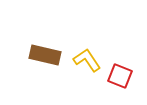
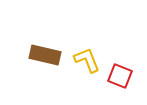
yellow L-shape: rotated 12 degrees clockwise
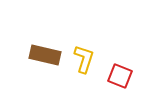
yellow L-shape: moved 3 px left, 1 px up; rotated 40 degrees clockwise
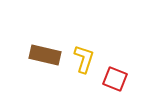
red square: moved 5 px left, 3 px down
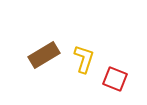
brown rectangle: moved 1 px left; rotated 44 degrees counterclockwise
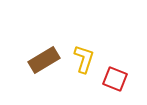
brown rectangle: moved 5 px down
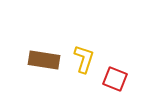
brown rectangle: rotated 40 degrees clockwise
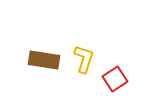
red square: rotated 35 degrees clockwise
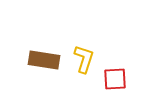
red square: rotated 30 degrees clockwise
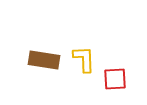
yellow L-shape: rotated 20 degrees counterclockwise
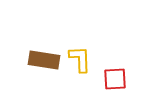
yellow L-shape: moved 4 px left
